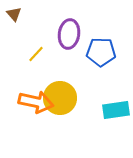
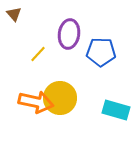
yellow line: moved 2 px right
cyan rectangle: rotated 24 degrees clockwise
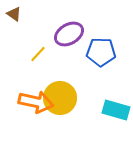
brown triangle: rotated 14 degrees counterclockwise
purple ellipse: rotated 52 degrees clockwise
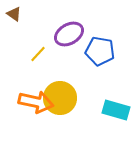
blue pentagon: moved 1 px left, 1 px up; rotated 8 degrees clockwise
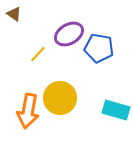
blue pentagon: moved 1 px left, 3 px up
orange arrow: moved 8 px left, 9 px down; rotated 88 degrees clockwise
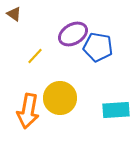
purple ellipse: moved 4 px right
blue pentagon: moved 1 px left, 1 px up
yellow line: moved 3 px left, 2 px down
cyan rectangle: rotated 20 degrees counterclockwise
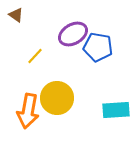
brown triangle: moved 2 px right, 1 px down
yellow circle: moved 3 px left
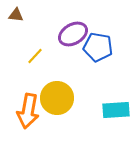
brown triangle: rotated 28 degrees counterclockwise
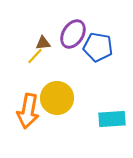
brown triangle: moved 27 px right, 28 px down; rotated 14 degrees counterclockwise
purple ellipse: rotated 28 degrees counterclockwise
cyan rectangle: moved 4 px left, 9 px down
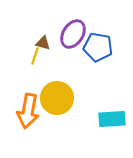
brown triangle: rotated 21 degrees clockwise
yellow line: rotated 24 degrees counterclockwise
